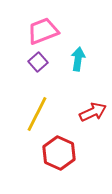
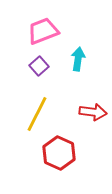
purple square: moved 1 px right, 4 px down
red arrow: rotated 32 degrees clockwise
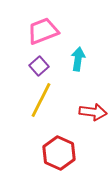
yellow line: moved 4 px right, 14 px up
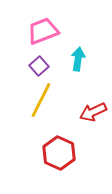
red arrow: rotated 148 degrees clockwise
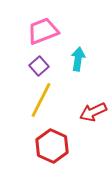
red hexagon: moved 7 px left, 7 px up
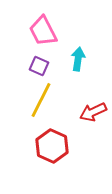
pink trapezoid: rotated 96 degrees counterclockwise
purple square: rotated 24 degrees counterclockwise
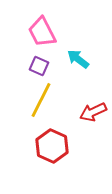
pink trapezoid: moved 1 px left, 1 px down
cyan arrow: rotated 60 degrees counterclockwise
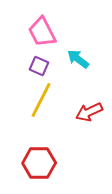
red arrow: moved 4 px left
red hexagon: moved 13 px left, 17 px down; rotated 24 degrees counterclockwise
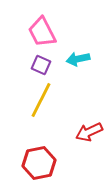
cyan arrow: rotated 50 degrees counterclockwise
purple square: moved 2 px right, 1 px up
red arrow: moved 20 px down
red hexagon: rotated 12 degrees counterclockwise
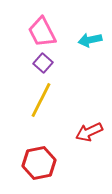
cyan arrow: moved 12 px right, 19 px up
purple square: moved 2 px right, 2 px up; rotated 18 degrees clockwise
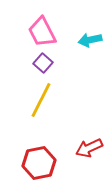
red arrow: moved 16 px down
